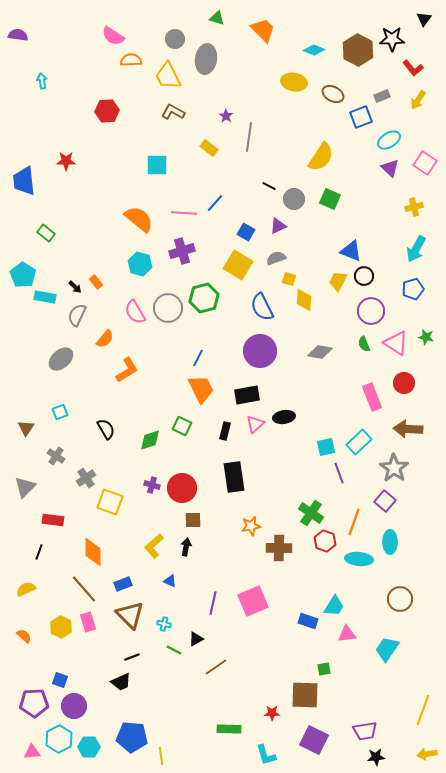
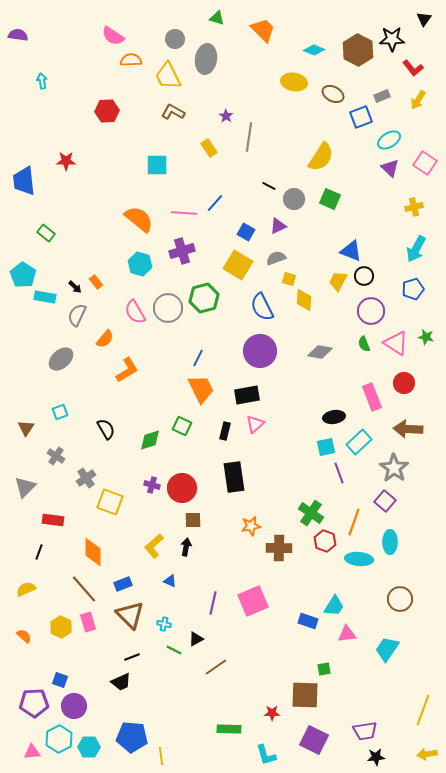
yellow rectangle at (209, 148): rotated 18 degrees clockwise
black ellipse at (284, 417): moved 50 px right
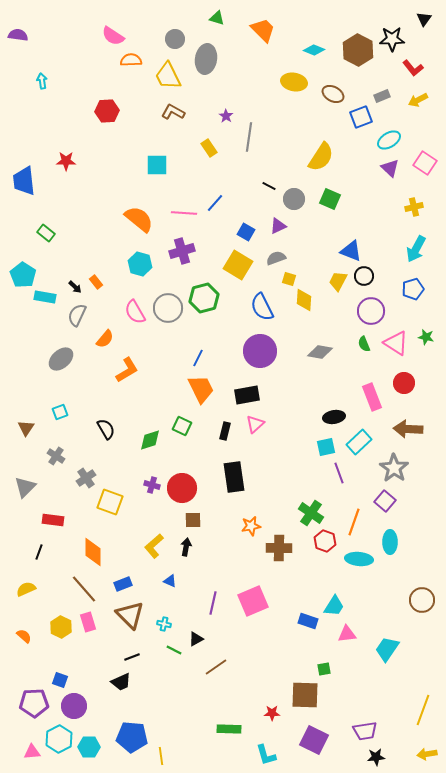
yellow arrow at (418, 100): rotated 30 degrees clockwise
brown circle at (400, 599): moved 22 px right, 1 px down
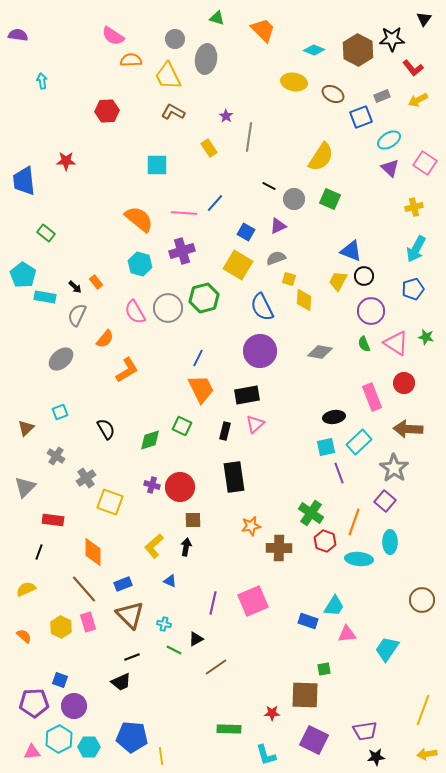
brown triangle at (26, 428): rotated 12 degrees clockwise
red circle at (182, 488): moved 2 px left, 1 px up
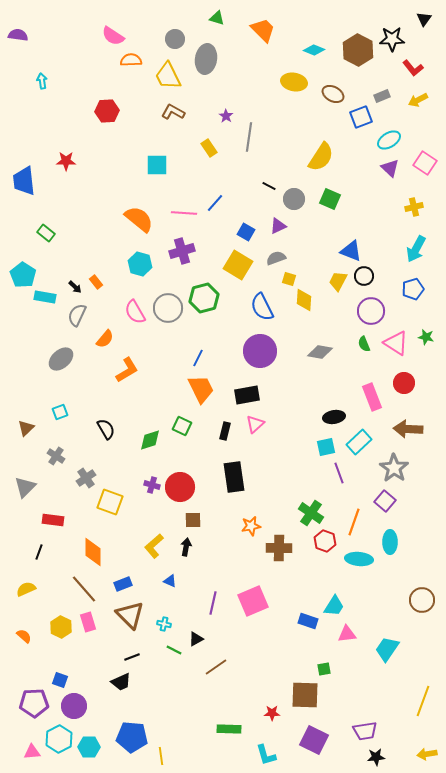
yellow line at (423, 710): moved 9 px up
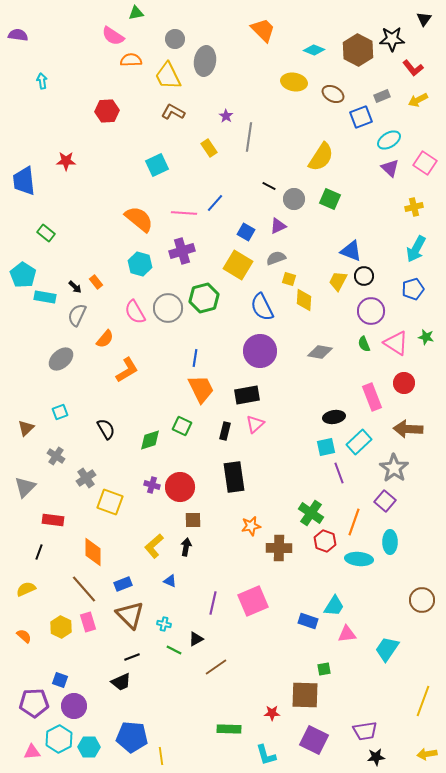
green triangle at (217, 18): moved 81 px left, 5 px up; rotated 28 degrees counterclockwise
gray ellipse at (206, 59): moved 1 px left, 2 px down
cyan square at (157, 165): rotated 25 degrees counterclockwise
blue line at (198, 358): moved 3 px left; rotated 18 degrees counterclockwise
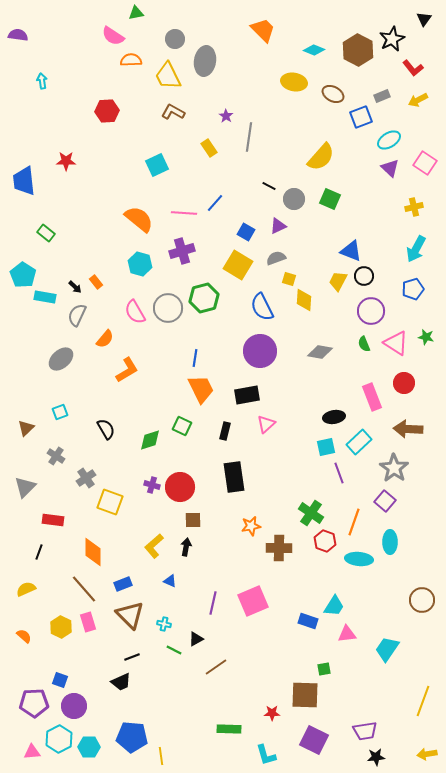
black star at (392, 39): rotated 25 degrees counterclockwise
yellow semicircle at (321, 157): rotated 8 degrees clockwise
pink triangle at (255, 424): moved 11 px right
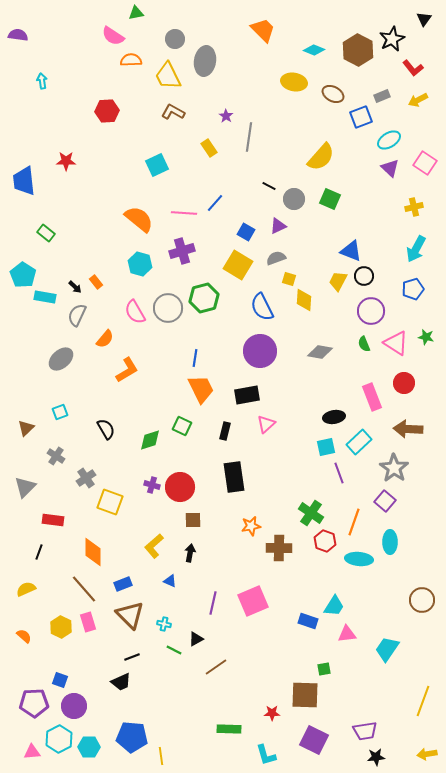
black arrow at (186, 547): moved 4 px right, 6 px down
